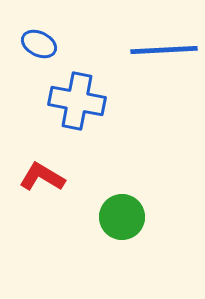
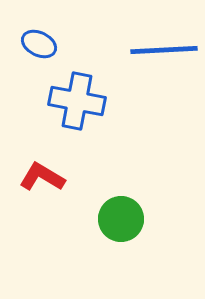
green circle: moved 1 px left, 2 px down
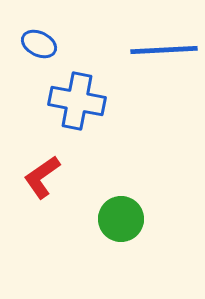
red L-shape: rotated 66 degrees counterclockwise
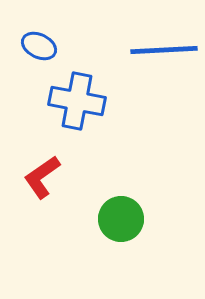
blue ellipse: moved 2 px down
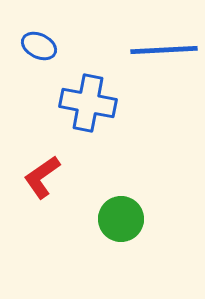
blue cross: moved 11 px right, 2 px down
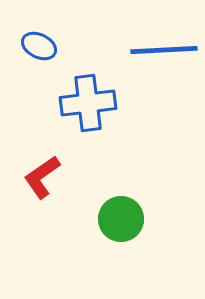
blue cross: rotated 18 degrees counterclockwise
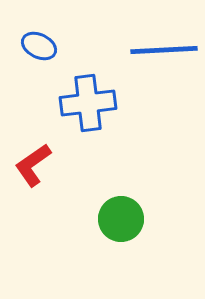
red L-shape: moved 9 px left, 12 px up
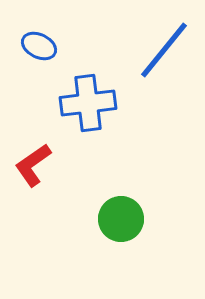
blue line: rotated 48 degrees counterclockwise
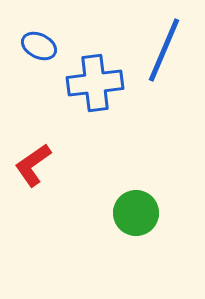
blue line: rotated 16 degrees counterclockwise
blue cross: moved 7 px right, 20 px up
green circle: moved 15 px right, 6 px up
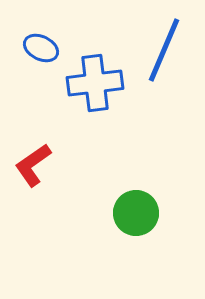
blue ellipse: moved 2 px right, 2 px down
